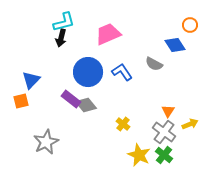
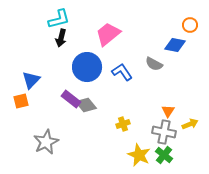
cyan L-shape: moved 5 px left, 3 px up
pink trapezoid: rotated 16 degrees counterclockwise
blue diamond: rotated 45 degrees counterclockwise
blue circle: moved 1 px left, 5 px up
yellow cross: rotated 32 degrees clockwise
gray cross: rotated 25 degrees counterclockwise
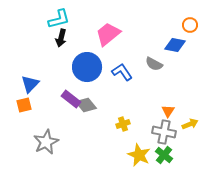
blue triangle: moved 1 px left, 4 px down
orange square: moved 3 px right, 4 px down
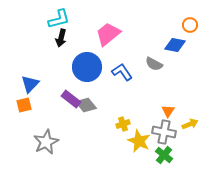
yellow star: moved 14 px up
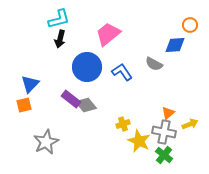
black arrow: moved 1 px left, 1 px down
blue diamond: rotated 15 degrees counterclockwise
orange triangle: moved 2 px down; rotated 16 degrees clockwise
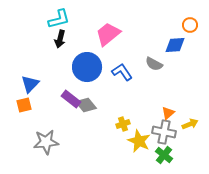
gray star: rotated 20 degrees clockwise
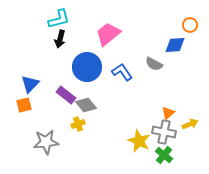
purple rectangle: moved 5 px left, 4 px up
yellow cross: moved 45 px left
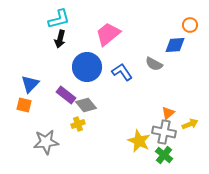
orange square: rotated 28 degrees clockwise
